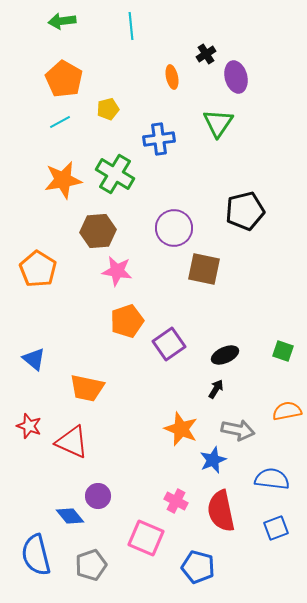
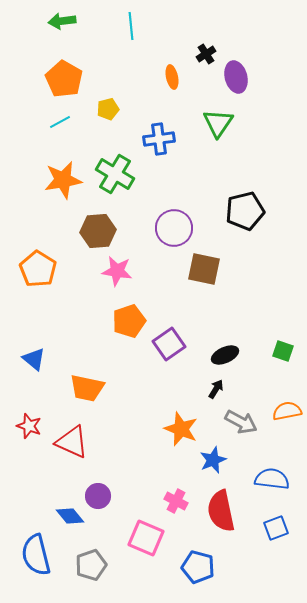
orange pentagon at (127, 321): moved 2 px right
gray arrow at (238, 430): moved 3 px right, 8 px up; rotated 16 degrees clockwise
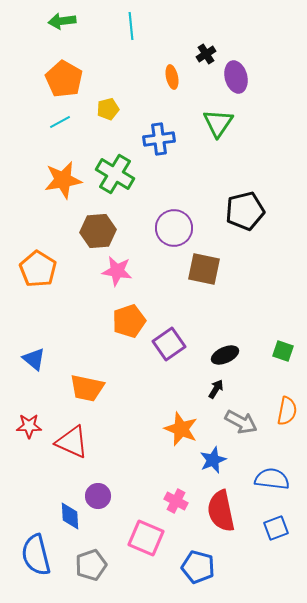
orange semicircle at (287, 411): rotated 112 degrees clockwise
red star at (29, 426): rotated 20 degrees counterclockwise
blue diamond at (70, 516): rotated 36 degrees clockwise
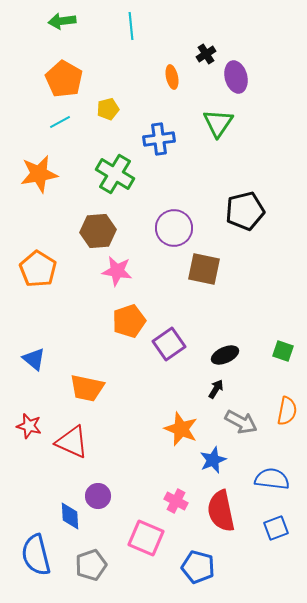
orange star at (63, 180): moved 24 px left, 6 px up
red star at (29, 426): rotated 15 degrees clockwise
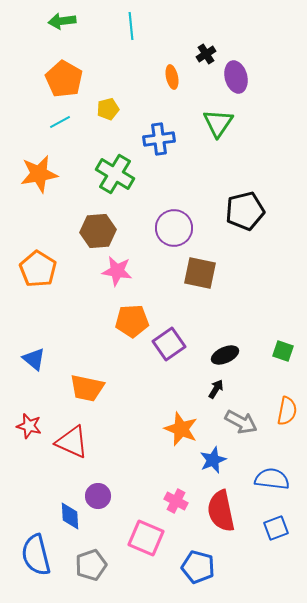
brown square at (204, 269): moved 4 px left, 4 px down
orange pentagon at (129, 321): moved 3 px right; rotated 16 degrees clockwise
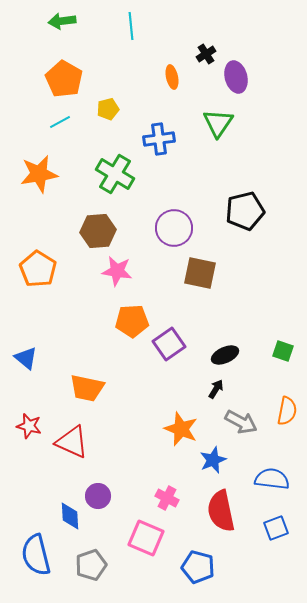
blue triangle at (34, 359): moved 8 px left, 1 px up
pink cross at (176, 501): moved 9 px left, 3 px up
